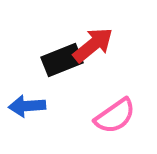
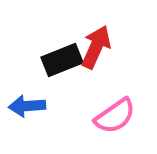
red arrow: moved 3 px right, 2 px down; rotated 27 degrees counterclockwise
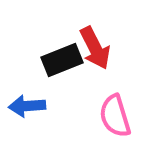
red arrow: moved 1 px left, 1 px down; rotated 129 degrees clockwise
pink semicircle: rotated 108 degrees clockwise
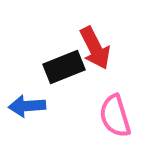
black rectangle: moved 2 px right, 7 px down
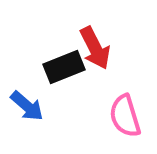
blue arrow: rotated 135 degrees counterclockwise
pink semicircle: moved 10 px right
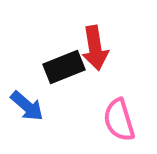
red arrow: rotated 18 degrees clockwise
pink semicircle: moved 6 px left, 4 px down
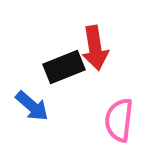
blue arrow: moved 5 px right
pink semicircle: rotated 24 degrees clockwise
